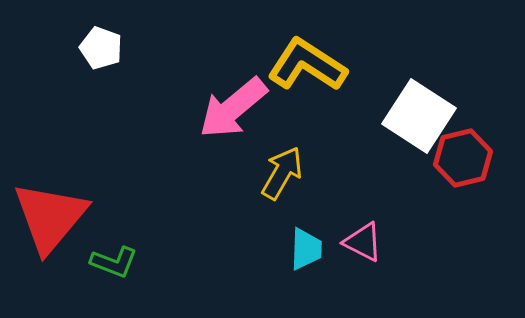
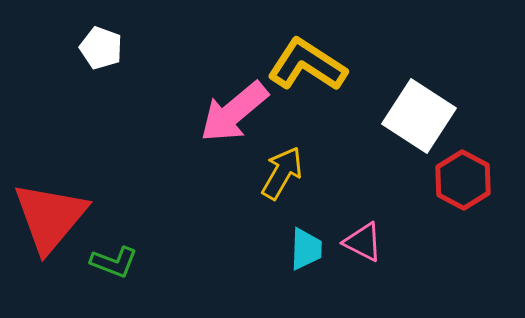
pink arrow: moved 1 px right, 4 px down
red hexagon: moved 22 px down; rotated 18 degrees counterclockwise
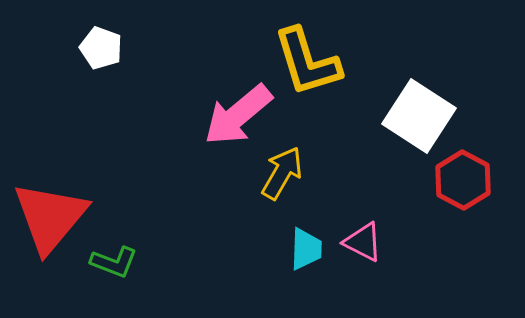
yellow L-shape: moved 3 px up; rotated 140 degrees counterclockwise
pink arrow: moved 4 px right, 3 px down
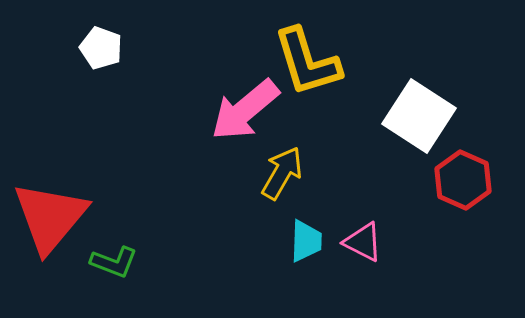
pink arrow: moved 7 px right, 5 px up
red hexagon: rotated 4 degrees counterclockwise
cyan trapezoid: moved 8 px up
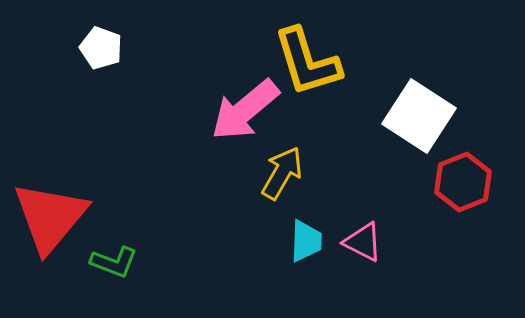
red hexagon: moved 2 px down; rotated 14 degrees clockwise
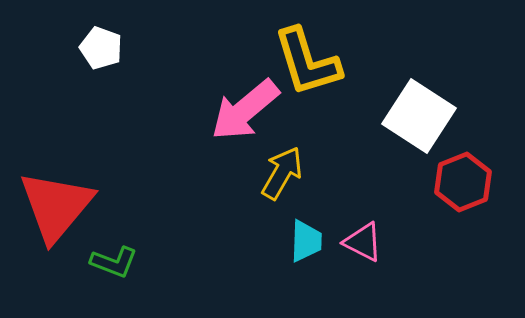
red triangle: moved 6 px right, 11 px up
